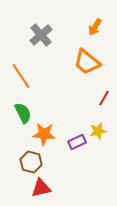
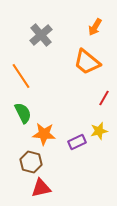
yellow star: moved 1 px right
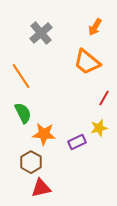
gray cross: moved 2 px up
yellow star: moved 3 px up
brown hexagon: rotated 15 degrees clockwise
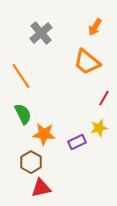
green semicircle: moved 1 px down
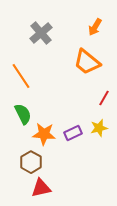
purple rectangle: moved 4 px left, 9 px up
